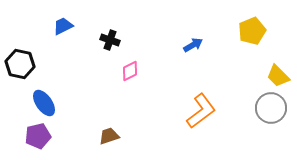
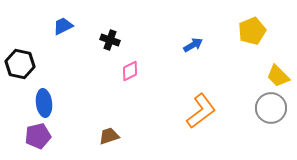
blue ellipse: rotated 28 degrees clockwise
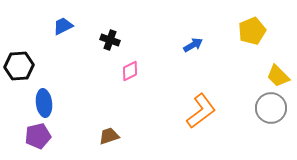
black hexagon: moved 1 px left, 2 px down; rotated 16 degrees counterclockwise
